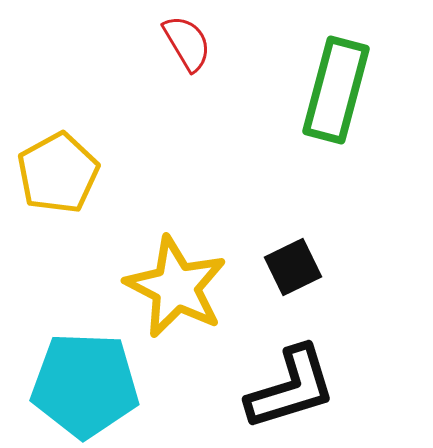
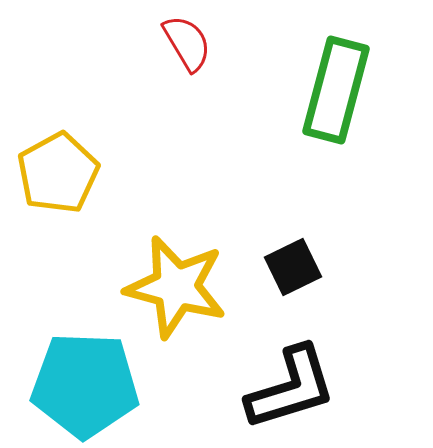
yellow star: rotated 12 degrees counterclockwise
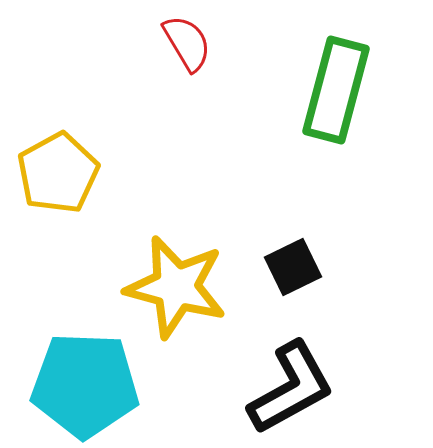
black L-shape: rotated 12 degrees counterclockwise
